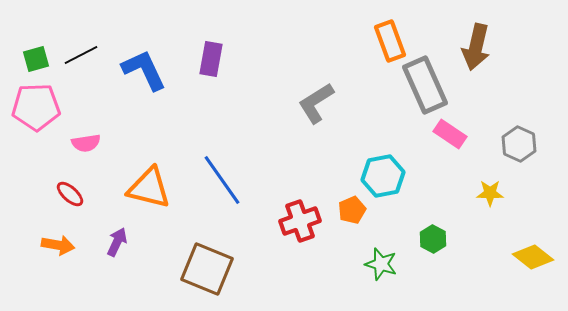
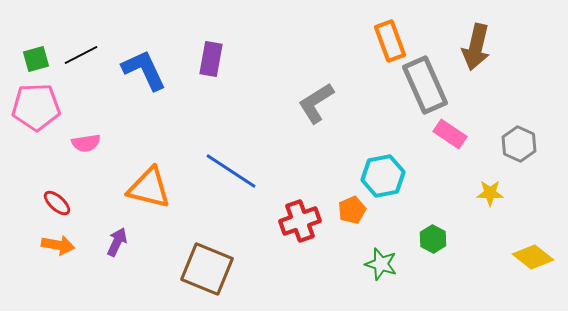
blue line: moved 9 px right, 9 px up; rotated 22 degrees counterclockwise
red ellipse: moved 13 px left, 9 px down
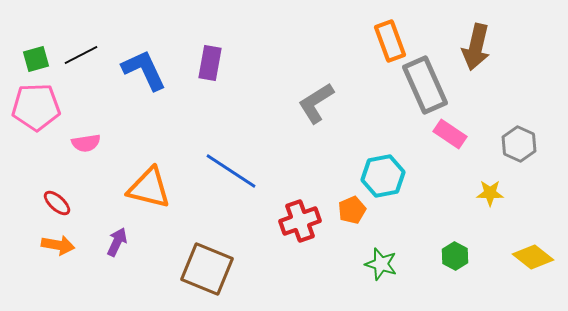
purple rectangle: moved 1 px left, 4 px down
green hexagon: moved 22 px right, 17 px down
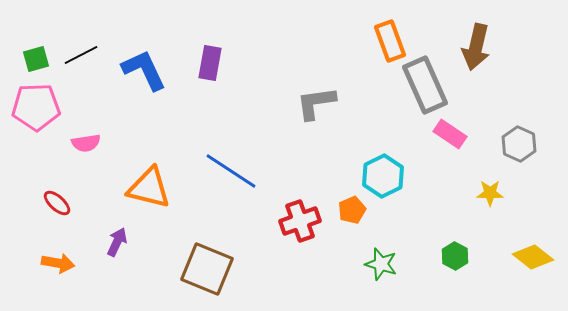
gray L-shape: rotated 24 degrees clockwise
cyan hexagon: rotated 15 degrees counterclockwise
orange arrow: moved 18 px down
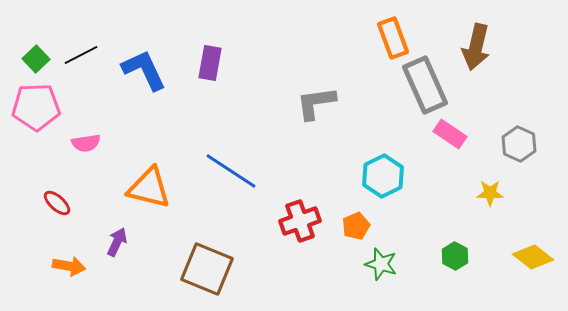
orange rectangle: moved 3 px right, 3 px up
green square: rotated 28 degrees counterclockwise
orange pentagon: moved 4 px right, 16 px down
orange arrow: moved 11 px right, 3 px down
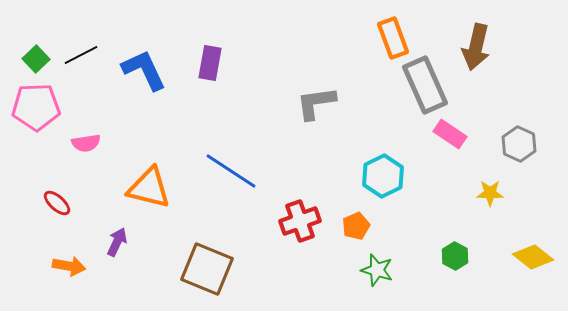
green star: moved 4 px left, 6 px down
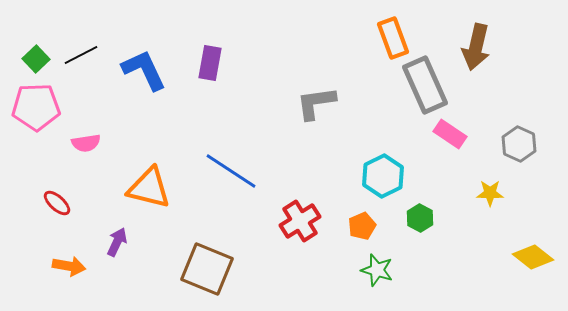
red cross: rotated 12 degrees counterclockwise
orange pentagon: moved 6 px right
green hexagon: moved 35 px left, 38 px up
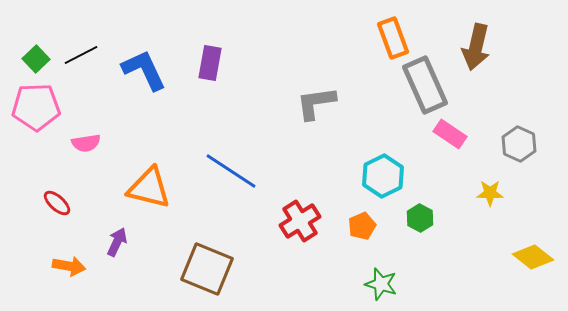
green star: moved 4 px right, 14 px down
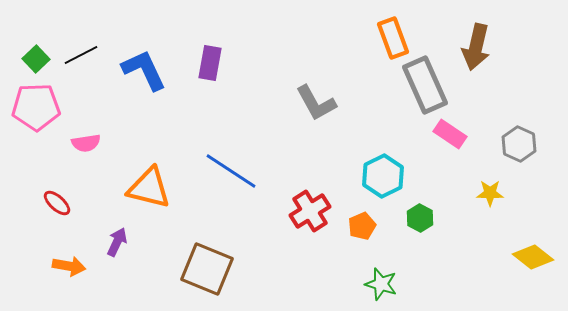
gray L-shape: rotated 111 degrees counterclockwise
red cross: moved 10 px right, 10 px up
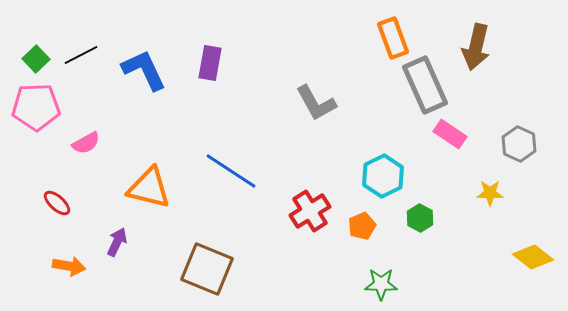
pink semicircle: rotated 20 degrees counterclockwise
green star: rotated 16 degrees counterclockwise
